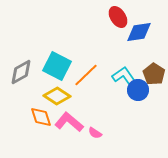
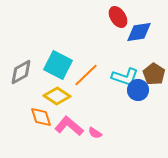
cyan square: moved 1 px right, 1 px up
cyan L-shape: rotated 144 degrees clockwise
pink L-shape: moved 4 px down
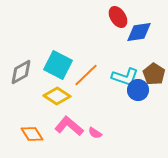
orange diamond: moved 9 px left, 17 px down; rotated 15 degrees counterclockwise
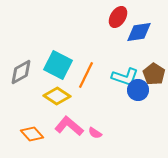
red ellipse: rotated 65 degrees clockwise
orange line: rotated 20 degrees counterclockwise
orange diamond: rotated 10 degrees counterclockwise
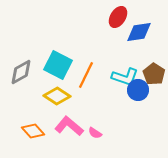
orange diamond: moved 1 px right, 3 px up
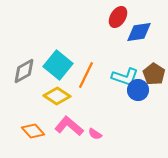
cyan square: rotated 12 degrees clockwise
gray diamond: moved 3 px right, 1 px up
pink semicircle: moved 1 px down
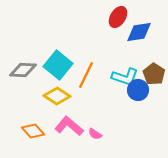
gray diamond: moved 1 px left, 1 px up; rotated 32 degrees clockwise
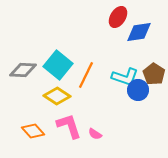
pink L-shape: rotated 32 degrees clockwise
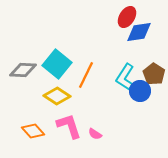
red ellipse: moved 9 px right
cyan square: moved 1 px left, 1 px up
cyan L-shape: rotated 104 degrees clockwise
blue circle: moved 2 px right, 1 px down
